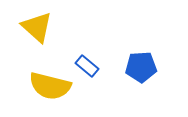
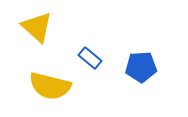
blue rectangle: moved 3 px right, 8 px up
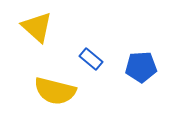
blue rectangle: moved 1 px right, 1 px down
yellow semicircle: moved 5 px right, 5 px down
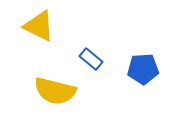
yellow triangle: moved 2 px right, 1 px up; rotated 16 degrees counterclockwise
blue pentagon: moved 2 px right, 2 px down
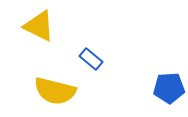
blue pentagon: moved 26 px right, 19 px down
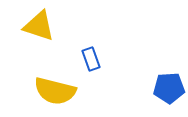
yellow triangle: rotated 8 degrees counterclockwise
blue rectangle: rotated 30 degrees clockwise
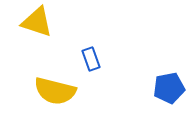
yellow triangle: moved 2 px left, 4 px up
blue pentagon: rotated 8 degrees counterclockwise
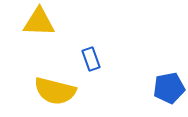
yellow triangle: moved 2 px right; rotated 16 degrees counterclockwise
